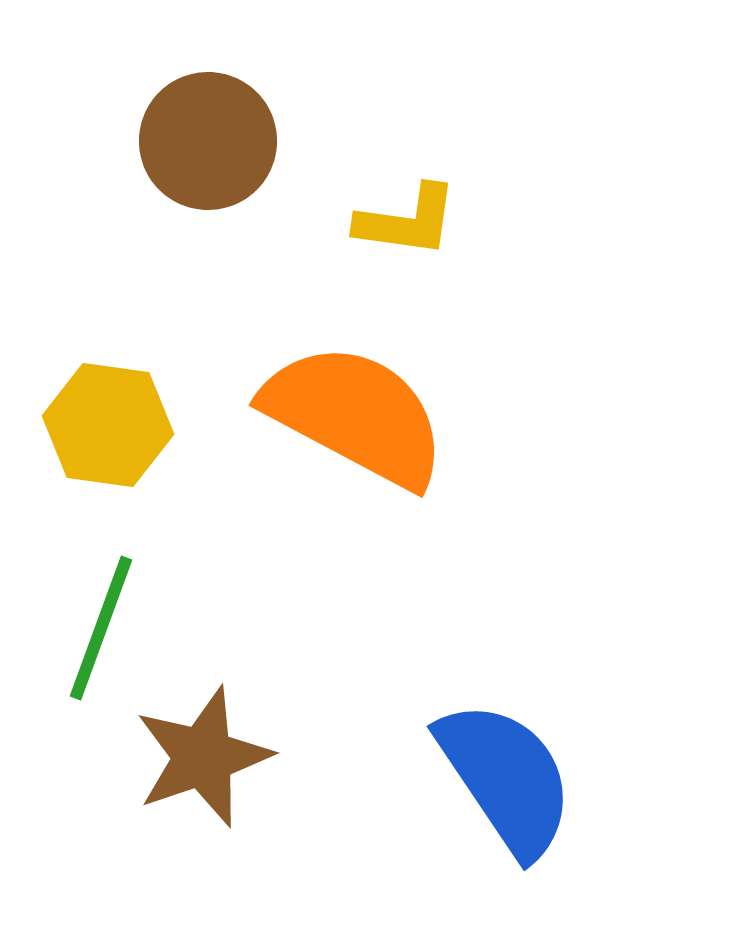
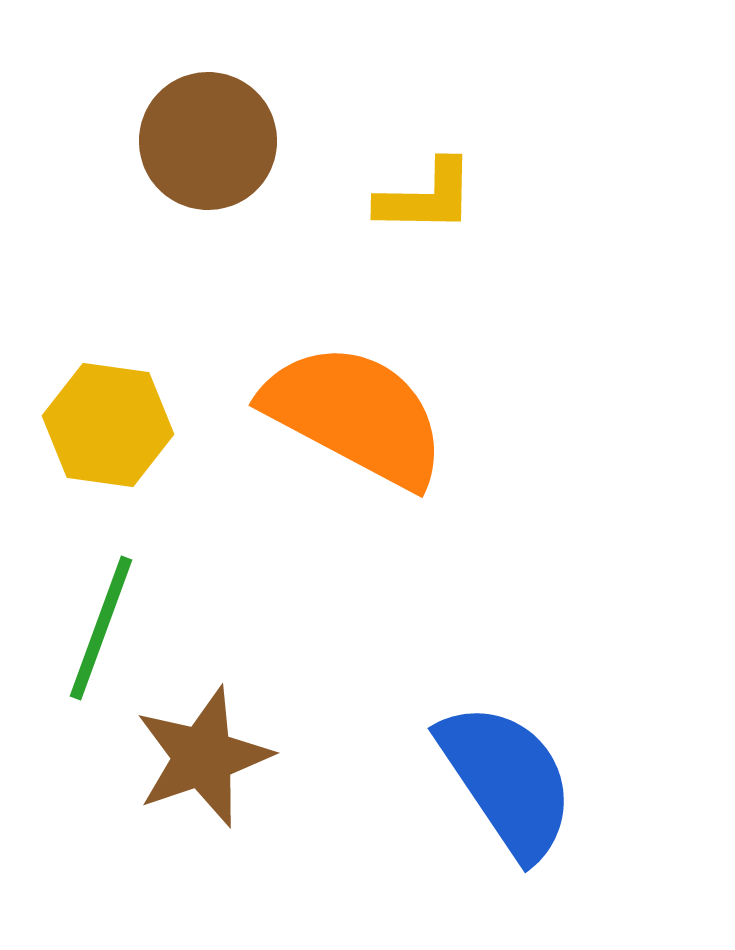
yellow L-shape: moved 19 px right, 24 px up; rotated 7 degrees counterclockwise
blue semicircle: moved 1 px right, 2 px down
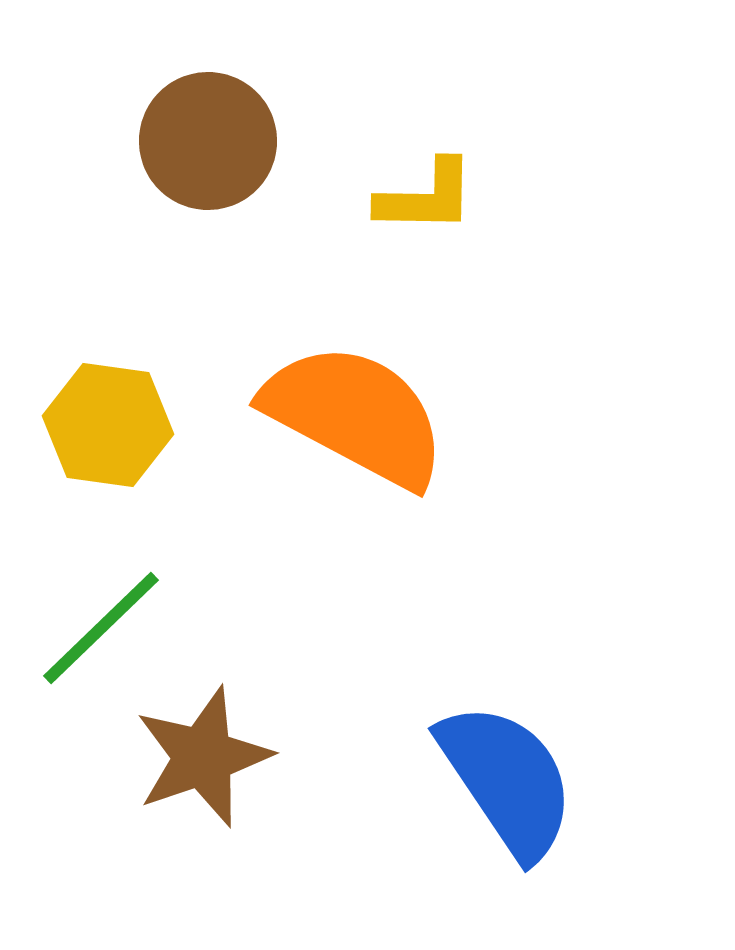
green line: rotated 26 degrees clockwise
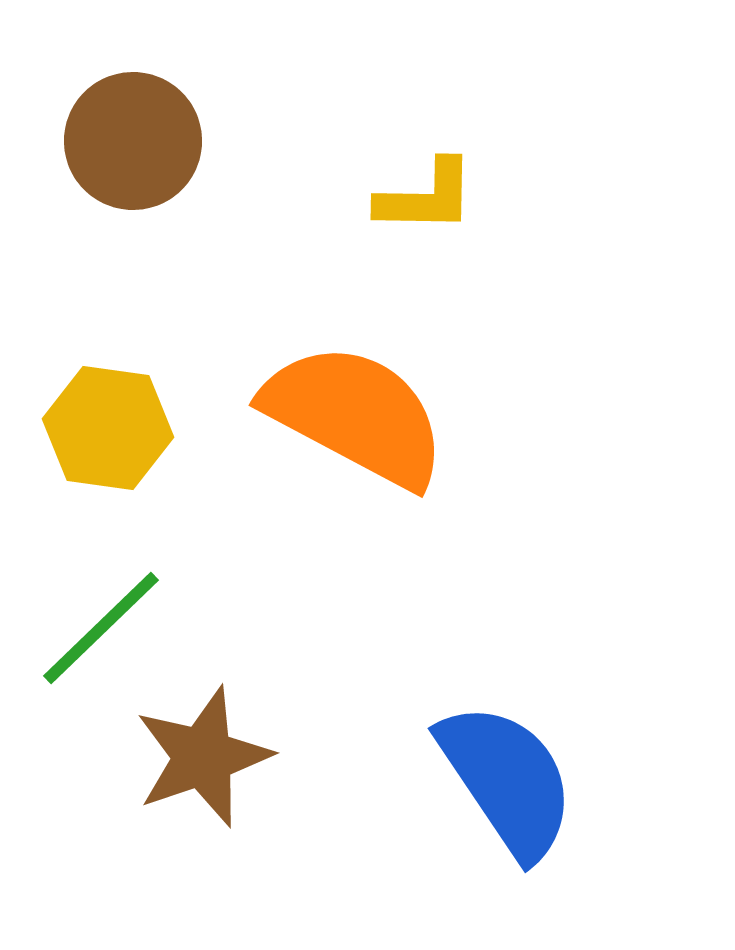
brown circle: moved 75 px left
yellow hexagon: moved 3 px down
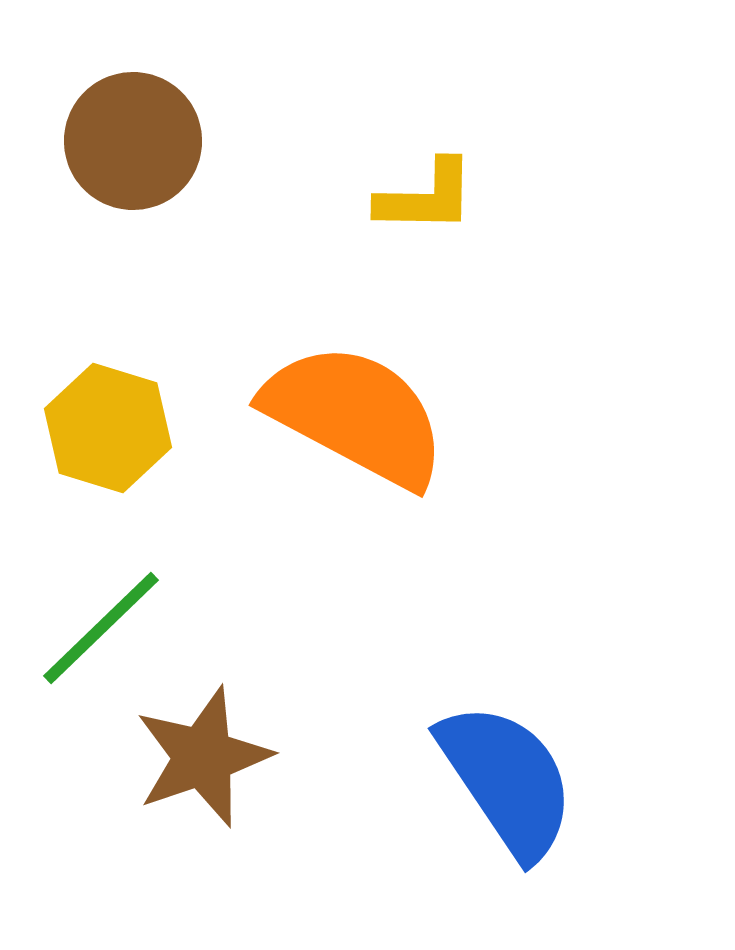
yellow hexagon: rotated 9 degrees clockwise
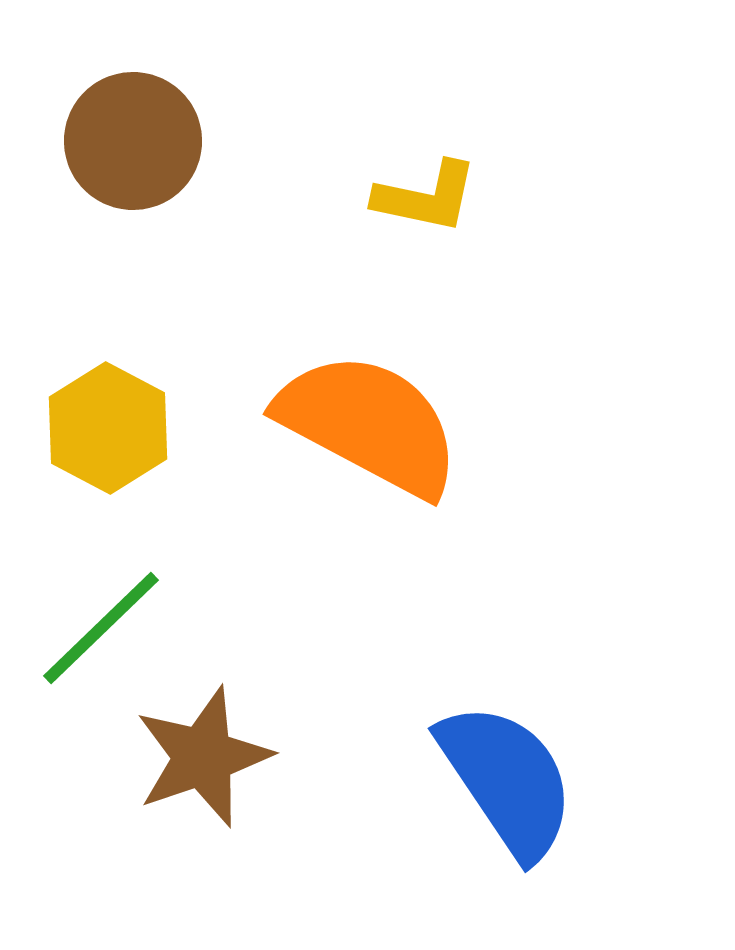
yellow L-shape: rotated 11 degrees clockwise
orange semicircle: moved 14 px right, 9 px down
yellow hexagon: rotated 11 degrees clockwise
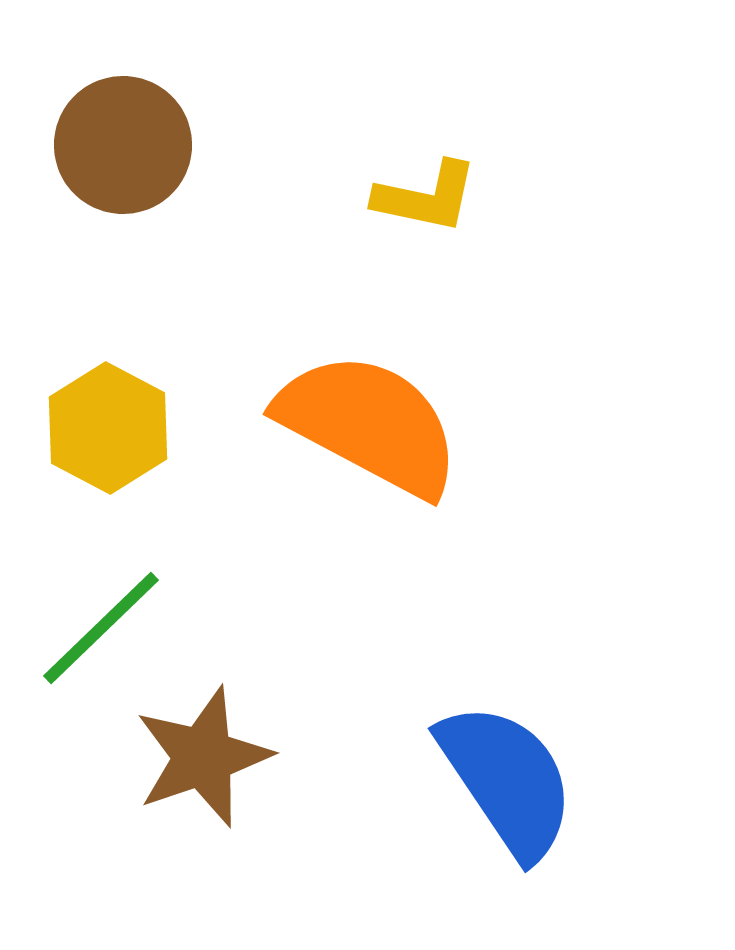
brown circle: moved 10 px left, 4 px down
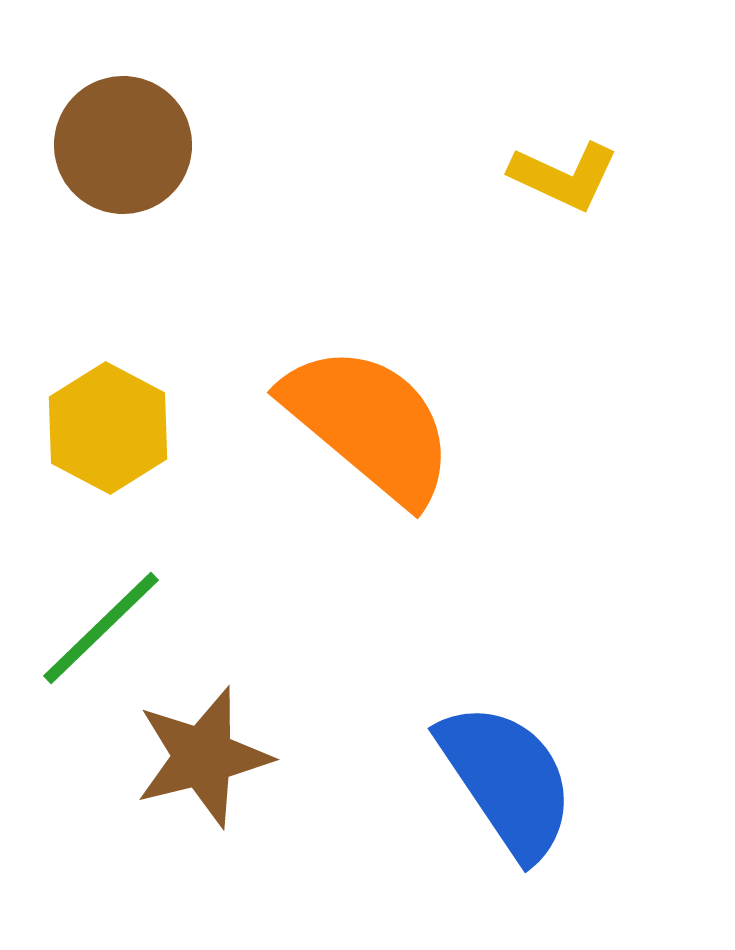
yellow L-shape: moved 138 px right, 21 px up; rotated 13 degrees clockwise
orange semicircle: rotated 12 degrees clockwise
brown star: rotated 5 degrees clockwise
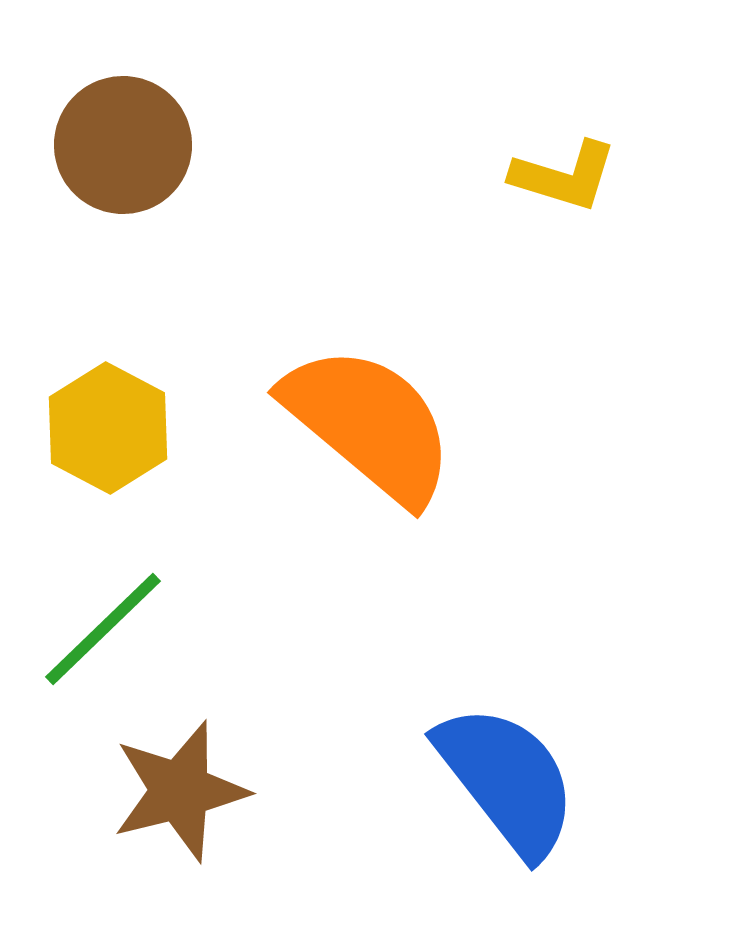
yellow L-shape: rotated 8 degrees counterclockwise
green line: moved 2 px right, 1 px down
brown star: moved 23 px left, 34 px down
blue semicircle: rotated 4 degrees counterclockwise
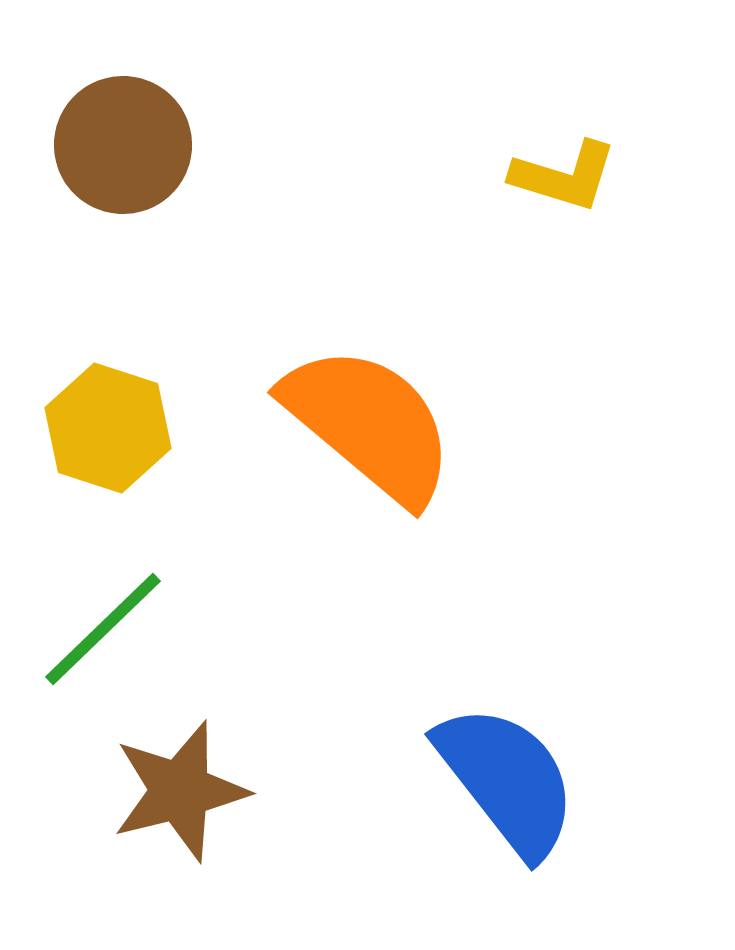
yellow hexagon: rotated 10 degrees counterclockwise
